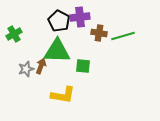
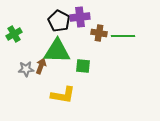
green line: rotated 15 degrees clockwise
gray star: rotated 14 degrees clockwise
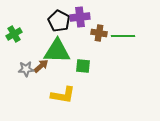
brown arrow: rotated 28 degrees clockwise
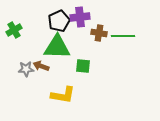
black pentagon: rotated 20 degrees clockwise
green cross: moved 4 px up
green triangle: moved 4 px up
brown arrow: rotated 119 degrees counterclockwise
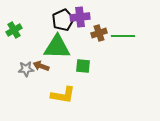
black pentagon: moved 4 px right, 1 px up
brown cross: rotated 28 degrees counterclockwise
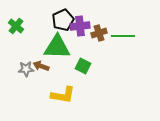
purple cross: moved 9 px down
green cross: moved 2 px right, 4 px up; rotated 21 degrees counterclockwise
green square: rotated 21 degrees clockwise
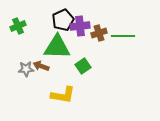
green cross: moved 2 px right; rotated 28 degrees clockwise
green square: rotated 28 degrees clockwise
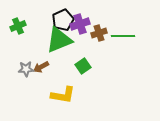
purple cross: moved 2 px up; rotated 12 degrees counterclockwise
green triangle: moved 2 px right, 7 px up; rotated 24 degrees counterclockwise
brown arrow: moved 1 px down; rotated 49 degrees counterclockwise
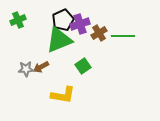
green cross: moved 6 px up
brown cross: rotated 14 degrees counterclockwise
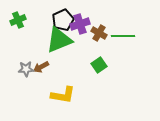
brown cross: rotated 28 degrees counterclockwise
green square: moved 16 px right, 1 px up
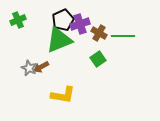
green square: moved 1 px left, 6 px up
gray star: moved 3 px right, 1 px up; rotated 28 degrees clockwise
